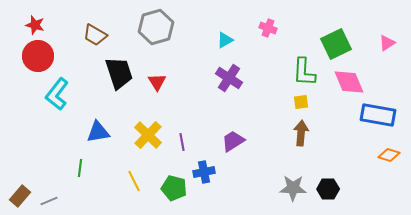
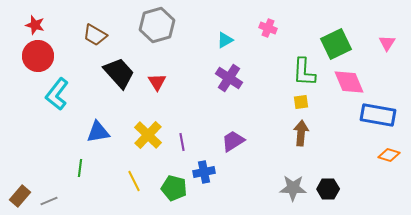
gray hexagon: moved 1 px right, 2 px up
pink triangle: rotated 24 degrees counterclockwise
black trapezoid: rotated 24 degrees counterclockwise
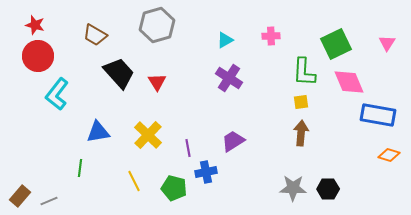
pink cross: moved 3 px right, 8 px down; rotated 24 degrees counterclockwise
purple line: moved 6 px right, 6 px down
blue cross: moved 2 px right
